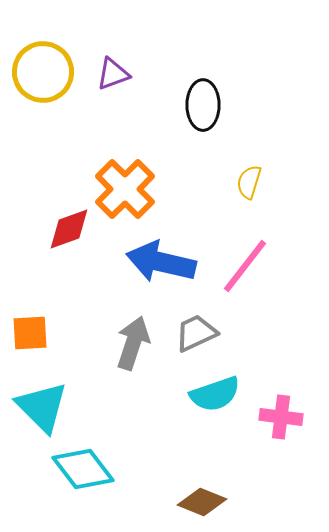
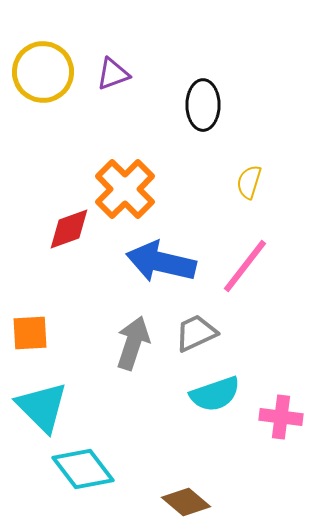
brown diamond: moved 16 px left; rotated 18 degrees clockwise
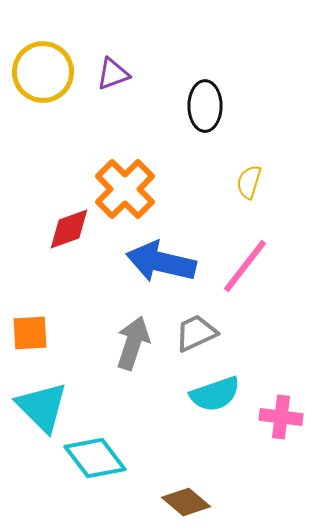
black ellipse: moved 2 px right, 1 px down
cyan diamond: moved 12 px right, 11 px up
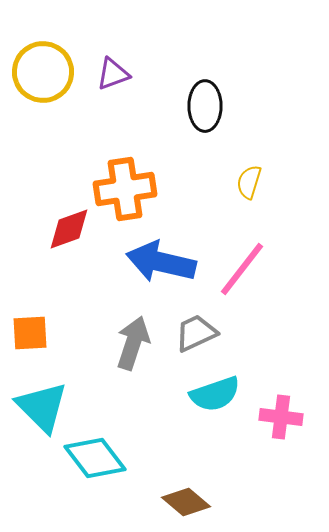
orange cross: rotated 36 degrees clockwise
pink line: moved 3 px left, 3 px down
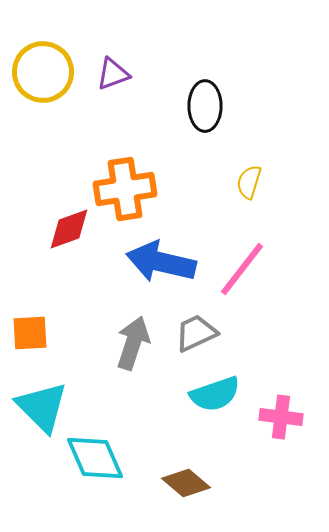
cyan diamond: rotated 14 degrees clockwise
brown diamond: moved 19 px up
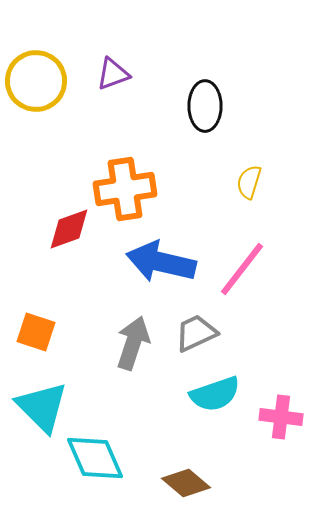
yellow circle: moved 7 px left, 9 px down
orange square: moved 6 px right, 1 px up; rotated 21 degrees clockwise
